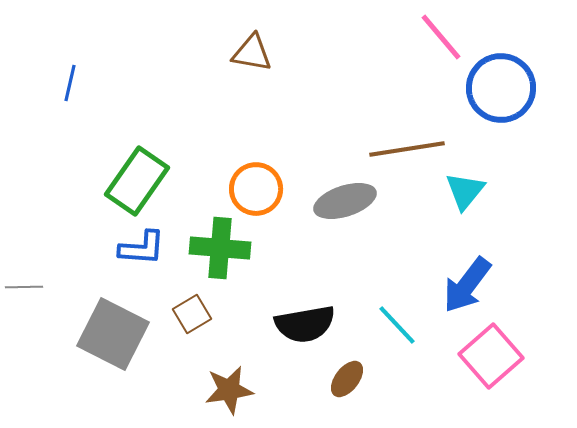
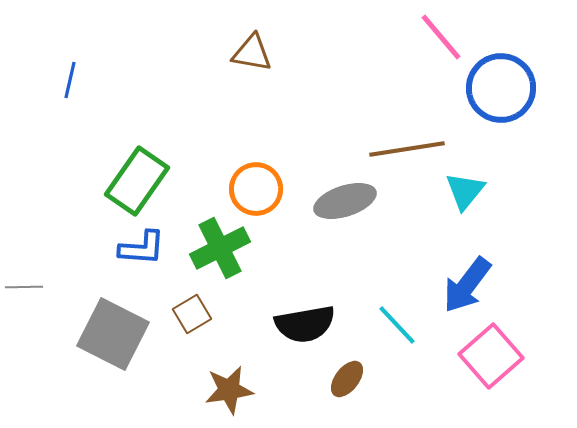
blue line: moved 3 px up
green cross: rotated 32 degrees counterclockwise
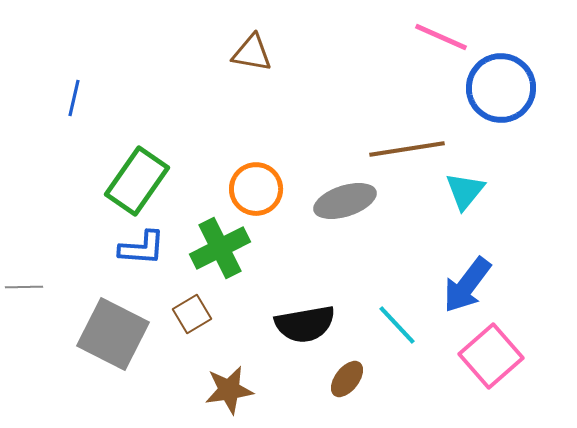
pink line: rotated 26 degrees counterclockwise
blue line: moved 4 px right, 18 px down
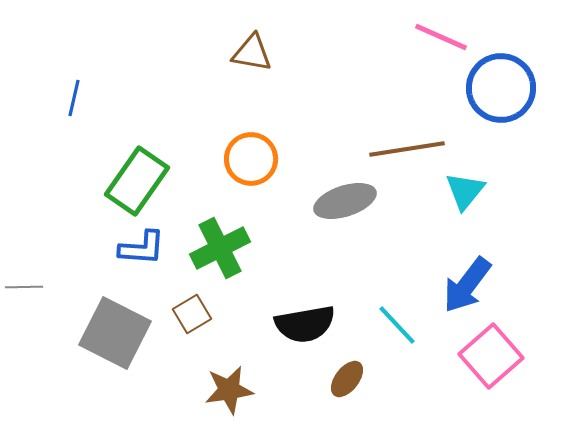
orange circle: moved 5 px left, 30 px up
gray square: moved 2 px right, 1 px up
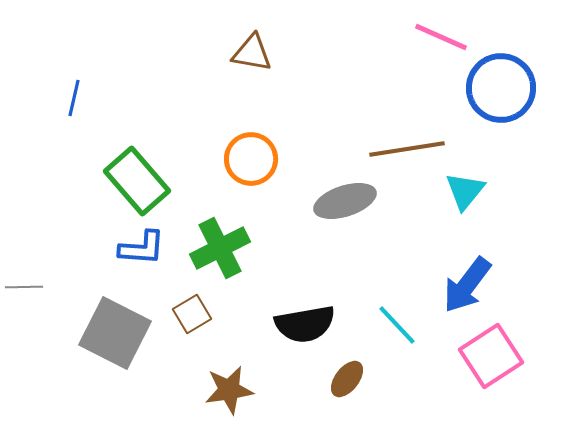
green rectangle: rotated 76 degrees counterclockwise
pink square: rotated 8 degrees clockwise
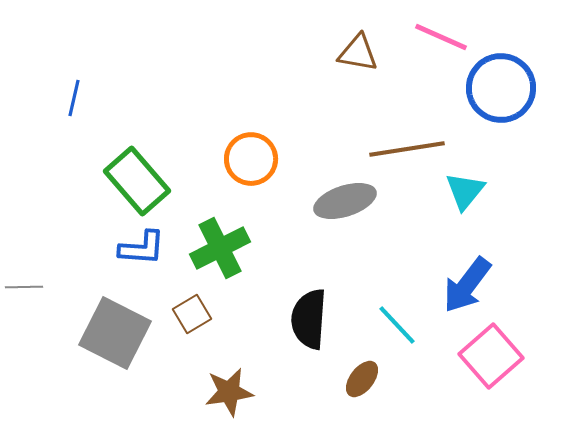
brown triangle: moved 106 px right
black semicircle: moved 4 px right, 5 px up; rotated 104 degrees clockwise
pink square: rotated 8 degrees counterclockwise
brown ellipse: moved 15 px right
brown star: moved 2 px down
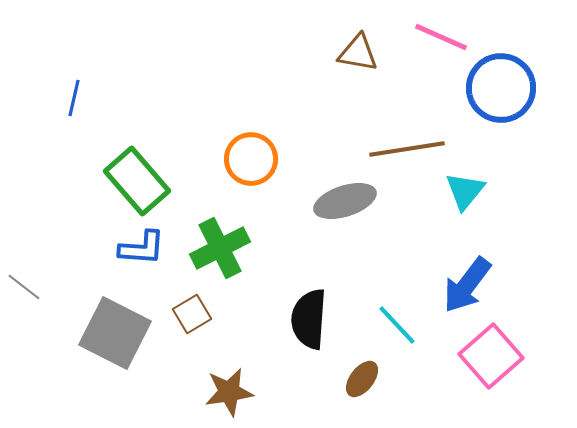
gray line: rotated 39 degrees clockwise
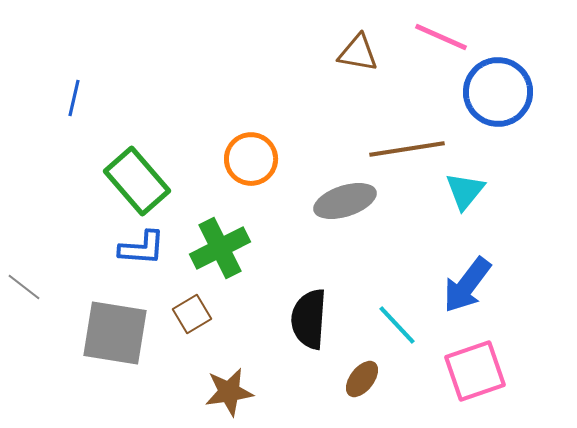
blue circle: moved 3 px left, 4 px down
gray square: rotated 18 degrees counterclockwise
pink square: moved 16 px left, 15 px down; rotated 22 degrees clockwise
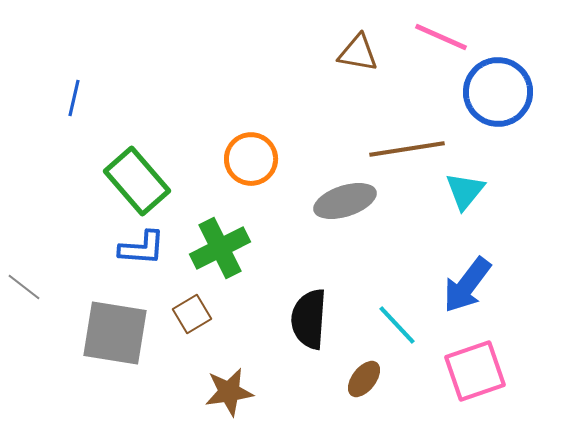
brown ellipse: moved 2 px right
